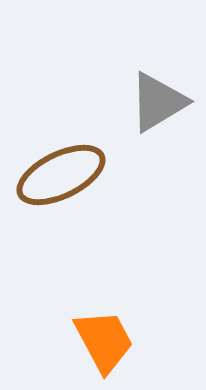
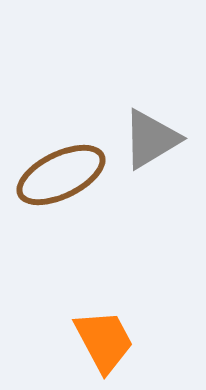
gray triangle: moved 7 px left, 37 px down
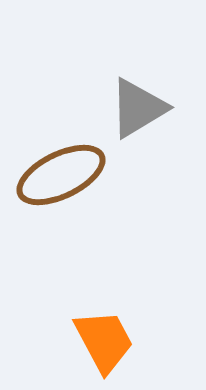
gray triangle: moved 13 px left, 31 px up
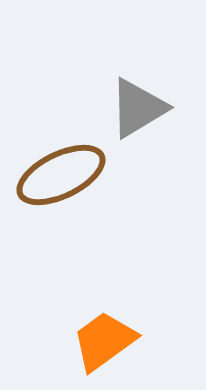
orange trapezoid: rotated 98 degrees counterclockwise
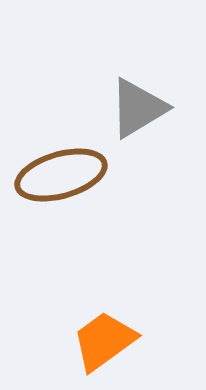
brown ellipse: rotated 10 degrees clockwise
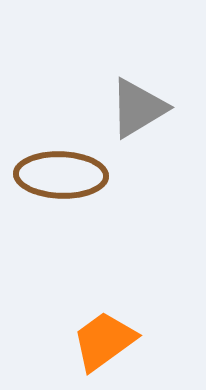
brown ellipse: rotated 18 degrees clockwise
